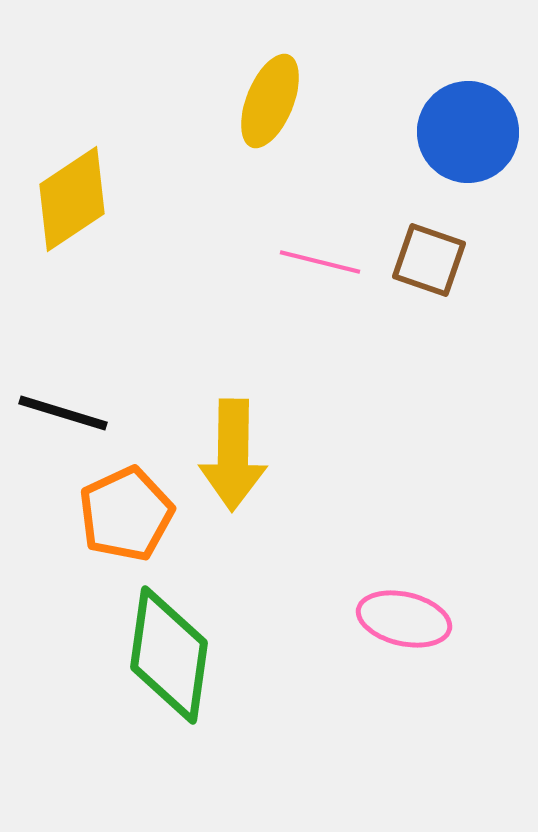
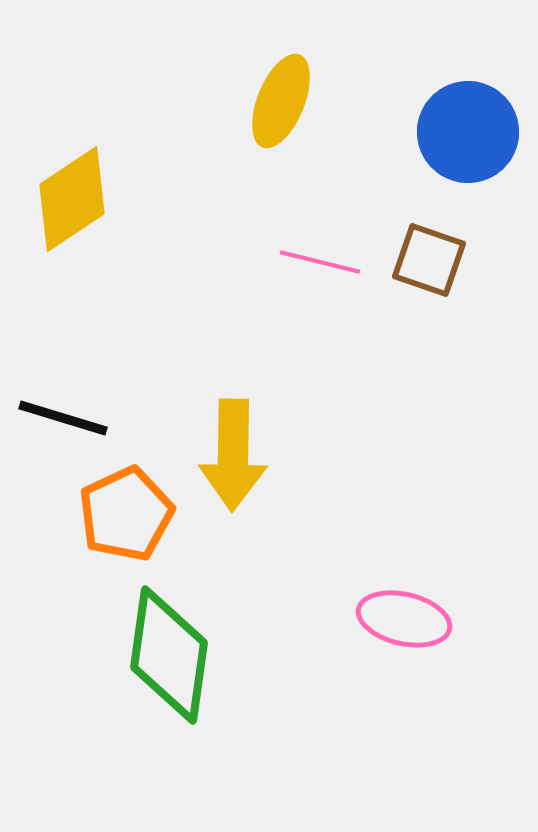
yellow ellipse: moved 11 px right
black line: moved 5 px down
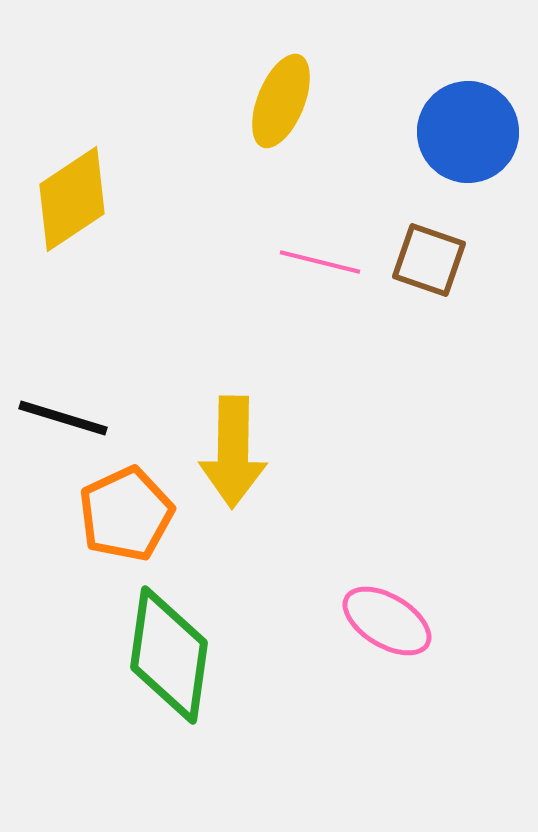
yellow arrow: moved 3 px up
pink ellipse: moved 17 px left, 2 px down; rotated 18 degrees clockwise
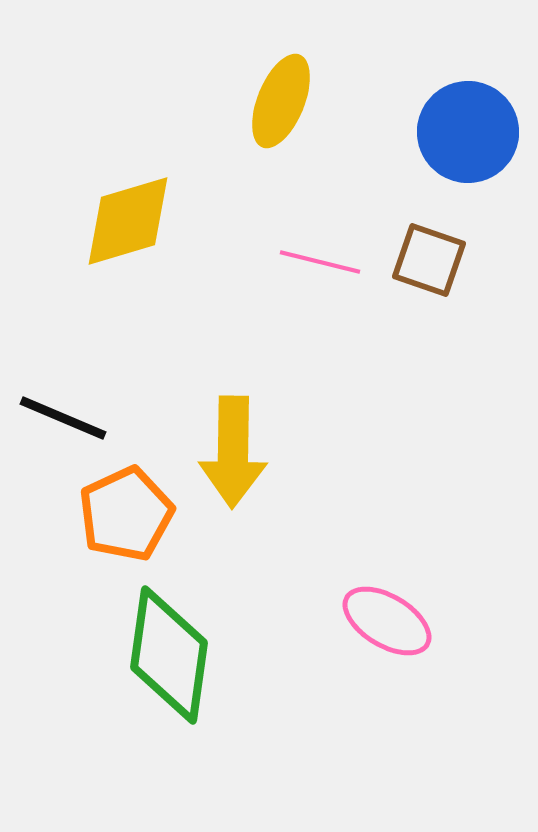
yellow diamond: moved 56 px right, 22 px down; rotated 17 degrees clockwise
black line: rotated 6 degrees clockwise
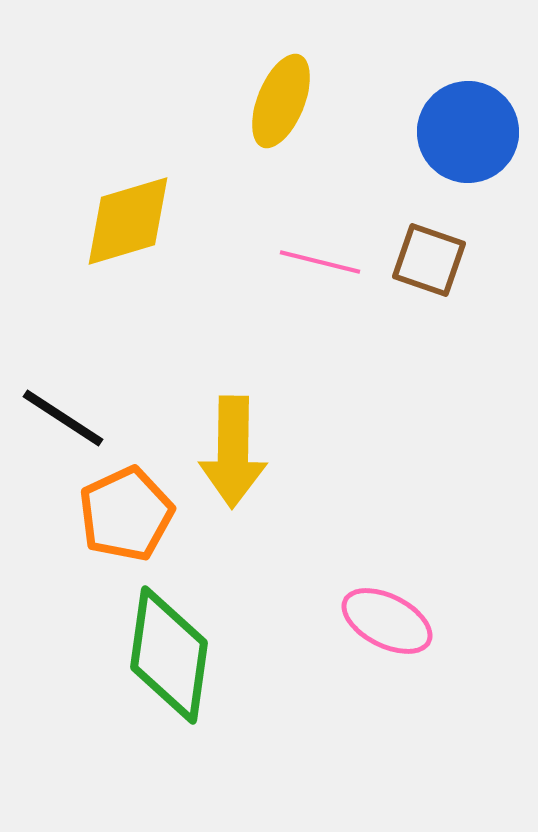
black line: rotated 10 degrees clockwise
pink ellipse: rotated 4 degrees counterclockwise
